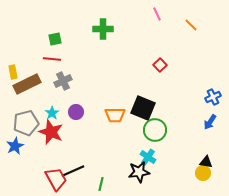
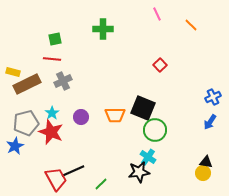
yellow rectangle: rotated 64 degrees counterclockwise
purple circle: moved 5 px right, 5 px down
green line: rotated 32 degrees clockwise
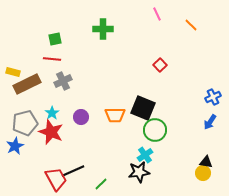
gray pentagon: moved 1 px left
cyan cross: moved 3 px left, 2 px up; rotated 21 degrees clockwise
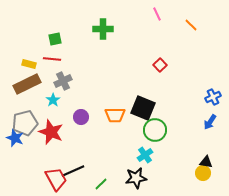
yellow rectangle: moved 16 px right, 8 px up
cyan star: moved 1 px right, 13 px up
blue star: moved 8 px up; rotated 24 degrees counterclockwise
black star: moved 3 px left, 6 px down
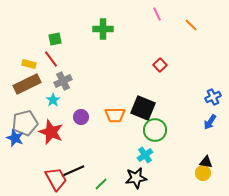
red line: moved 1 px left; rotated 48 degrees clockwise
